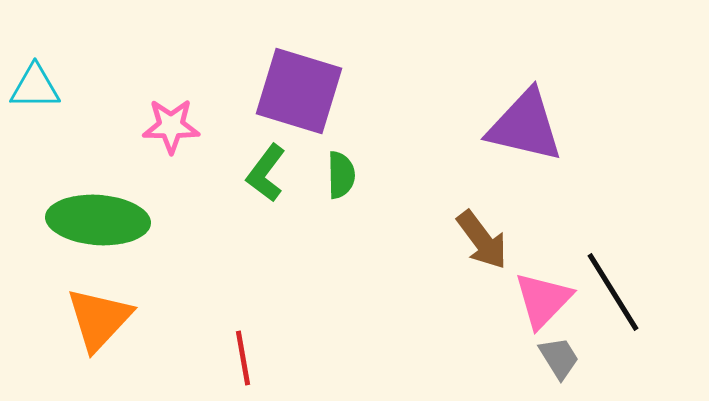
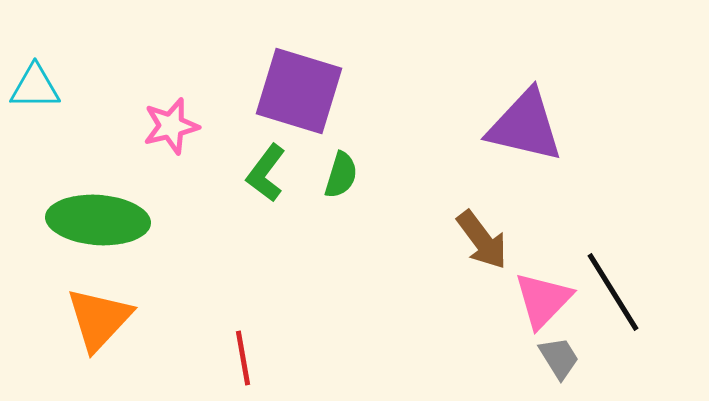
pink star: rotated 14 degrees counterclockwise
green semicircle: rotated 18 degrees clockwise
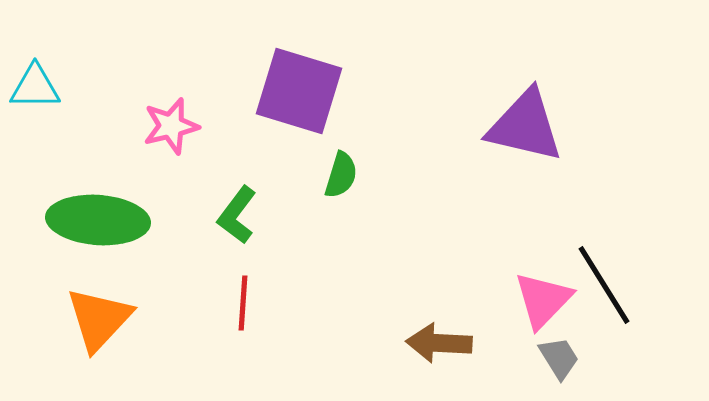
green L-shape: moved 29 px left, 42 px down
brown arrow: moved 43 px left, 103 px down; rotated 130 degrees clockwise
black line: moved 9 px left, 7 px up
red line: moved 55 px up; rotated 14 degrees clockwise
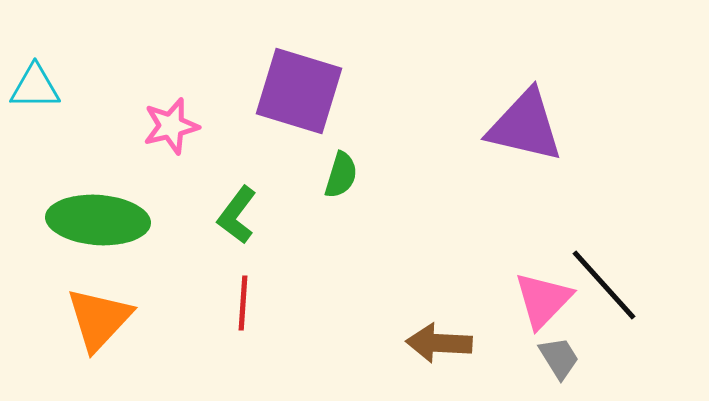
black line: rotated 10 degrees counterclockwise
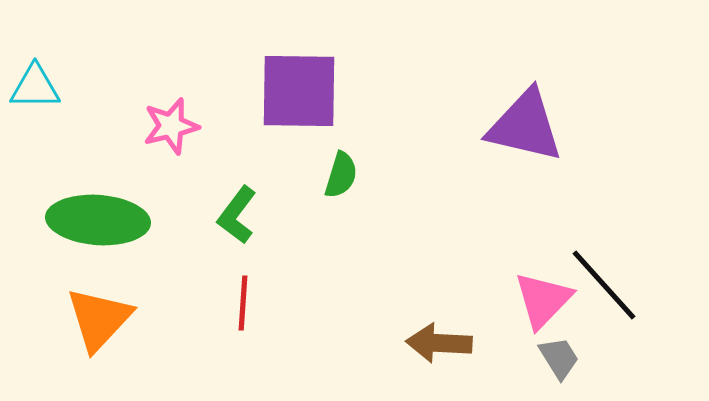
purple square: rotated 16 degrees counterclockwise
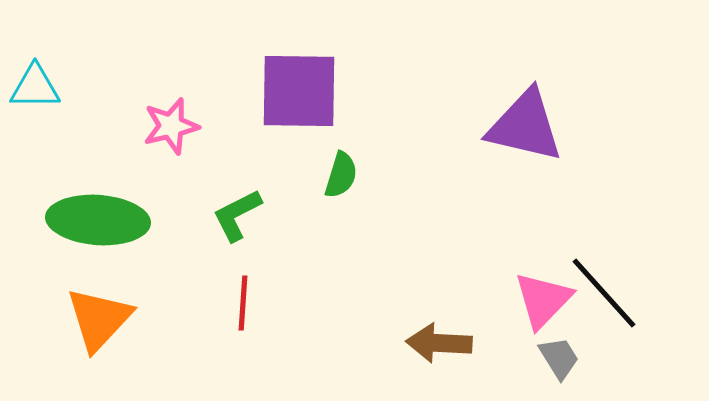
green L-shape: rotated 26 degrees clockwise
black line: moved 8 px down
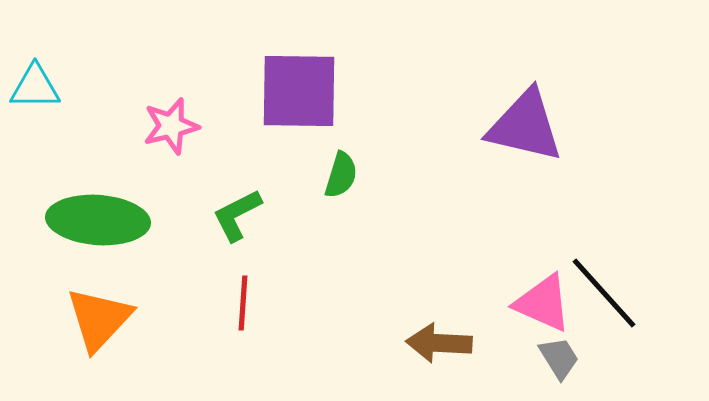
pink triangle: moved 3 px down; rotated 50 degrees counterclockwise
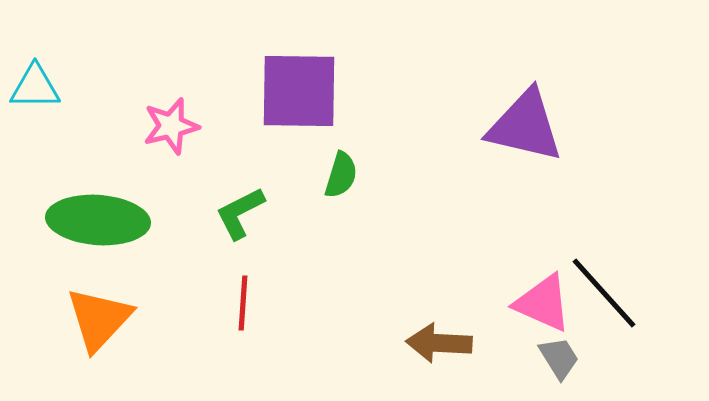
green L-shape: moved 3 px right, 2 px up
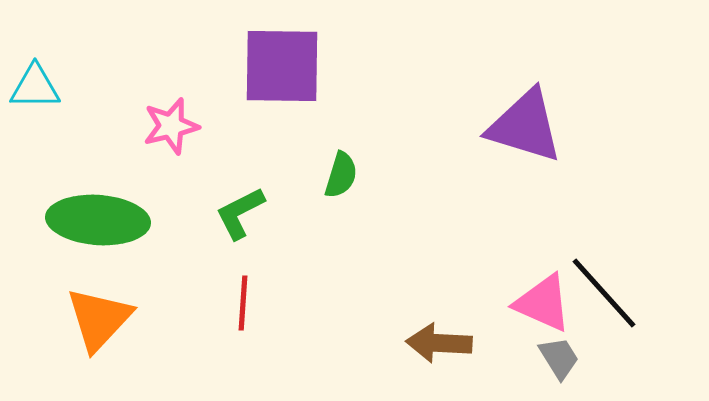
purple square: moved 17 px left, 25 px up
purple triangle: rotated 4 degrees clockwise
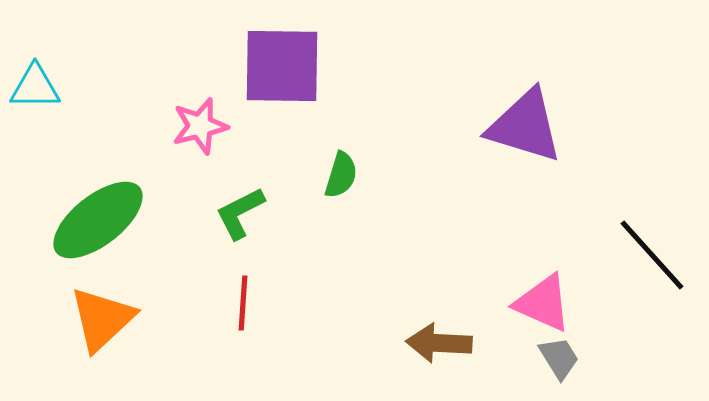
pink star: moved 29 px right
green ellipse: rotated 42 degrees counterclockwise
black line: moved 48 px right, 38 px up
orange triangle: moved 3 px right; rotated 4 degrees clockwise
